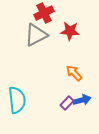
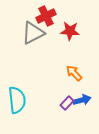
red cross: moved 2 px right, 3 px down
gray triangle: moved 3 px left, 2 px up
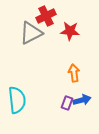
gray triangle: moved 2 px left
orange arrow: rotated 36 degrees clockwise
purple rectangle: rotated 24 degrees counterclockwise
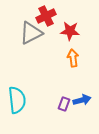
orange arrow: moved 1 px left, 15 px up
purple rectangle: moved 3 px left, 1 px down
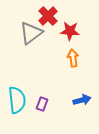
red cross: moved 2 px right; rotated 18 degrees counterclockwise
gray triangle: rotated 10 degrees counterclockwise
purple rectangle: moved 22 px left
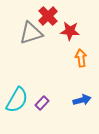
gray triangle: rotated 20 degrees clockwise
orange arrow: moved 8 px right
cyan semicircle: rotated 36 degrees clockwise
purple rectangle: moved 1 px up; rotated 24 degrees clockwise
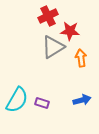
red cross: rotated 18 degrees clockwise
gray triangle: moved 22 px right, 14 px down; rotated 15 degrees counterclockwise
purple rectangle: rotated 64 degrees clockwise
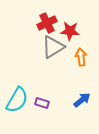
red cross: moved 1 px left, 7 px down
orange arrow: moved 1 px up
blue arrow: rotated 24 degrees counterclockwise
